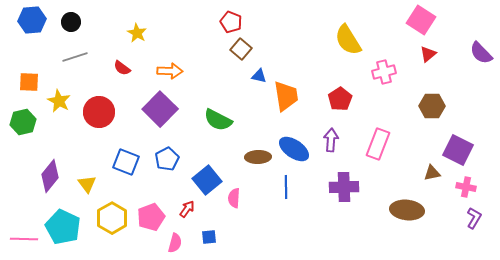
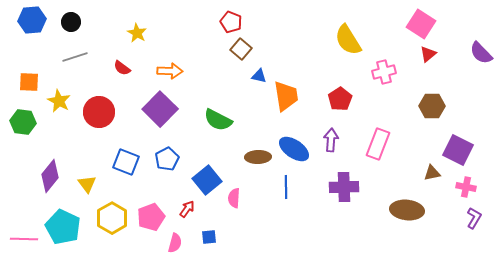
pink square at (421, 20): moved 4 px down
green hexagon at (23, 122): rotated 20 degrees clockwise
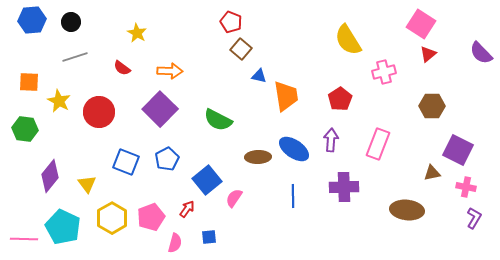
green hexagon at (23, 122): moved 2 px right, 7 px down
blue line at (286, 187): moved 7 px right, 9 px down
pink semicircle at (234, 198): rotated 30 degrees clockwise
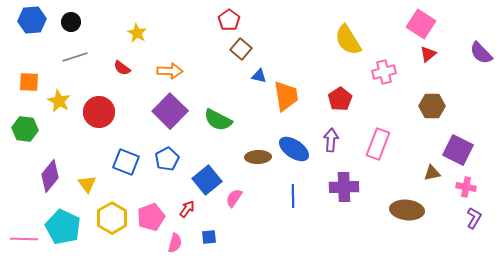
red pentagon at (231, 22): moved 2 px left, 2 px up; rotated 15 degrees clockwise
purple square at (160, 109): moved 10 px right, 2 px down
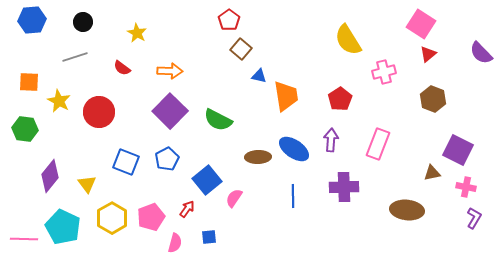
black circle at (71, 22): moved 12 px right
brown hexagon at (432, 106): moved 1 px right, 7 px up; rotated 20 degrees clockwise
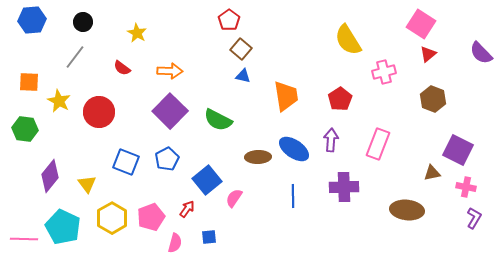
gray line at (75, 57): rotated 35 degrees counterclockwise
blue triangle at (259, 76): moved 16 px left
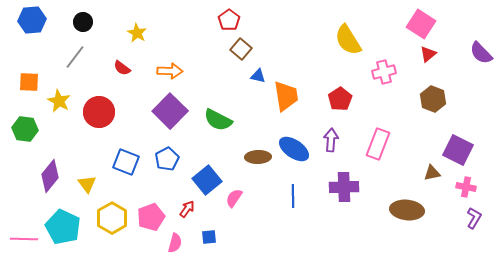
blue triangle at (243, 76): moved 15 px right
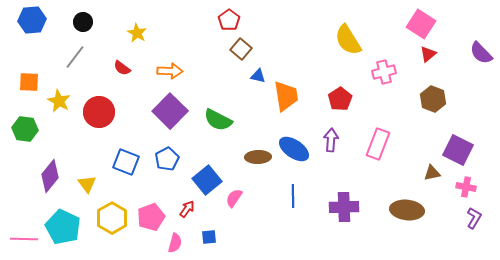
purple cross at (344, 187): moved 20 px down
